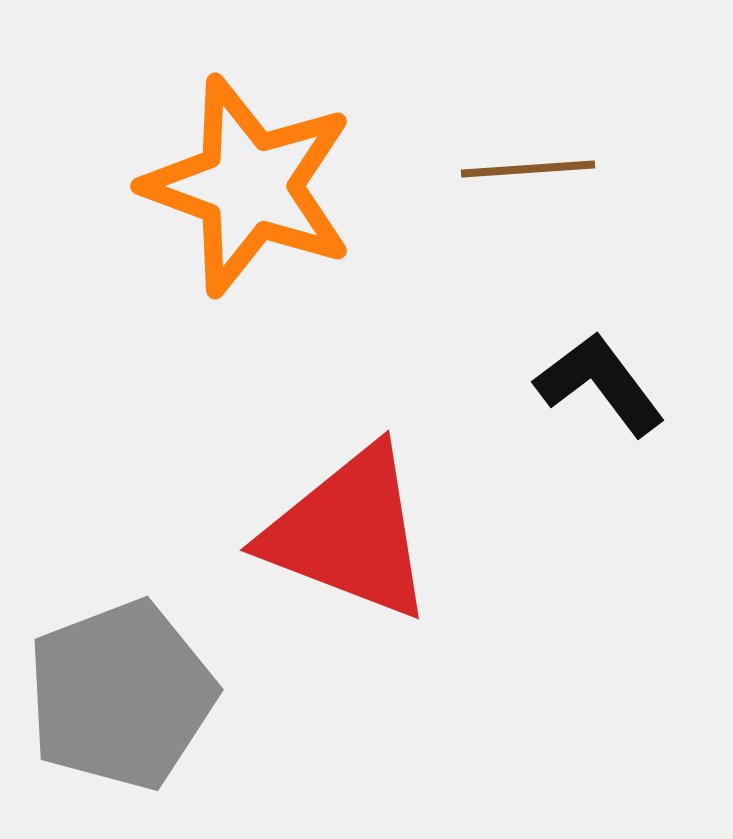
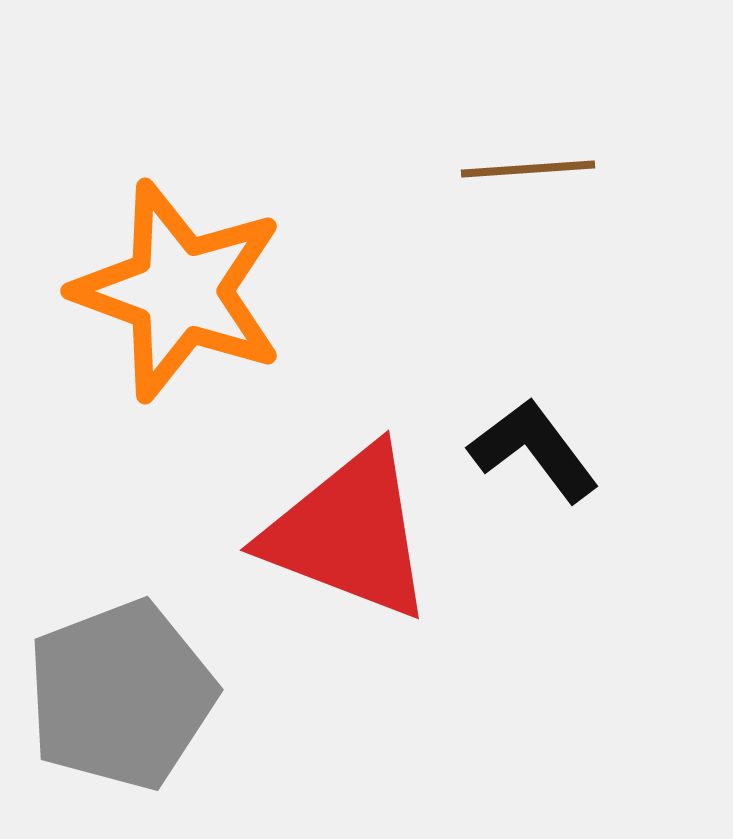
orange star: moved 70 px left, 105 px down
black L-shape: moved 66 px left, 66 px down
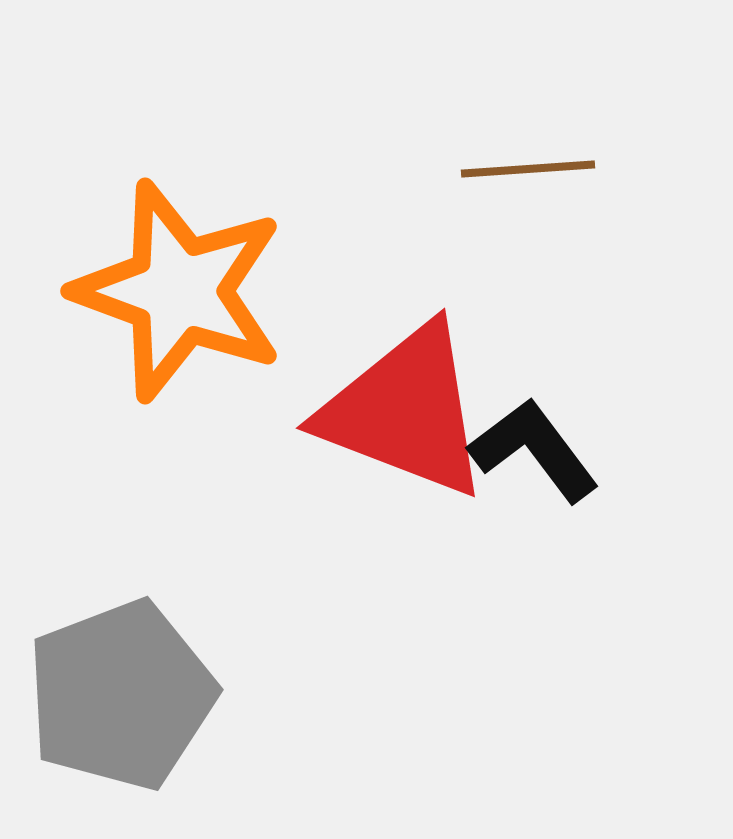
red triangle: moved 56 px right, 122 px up
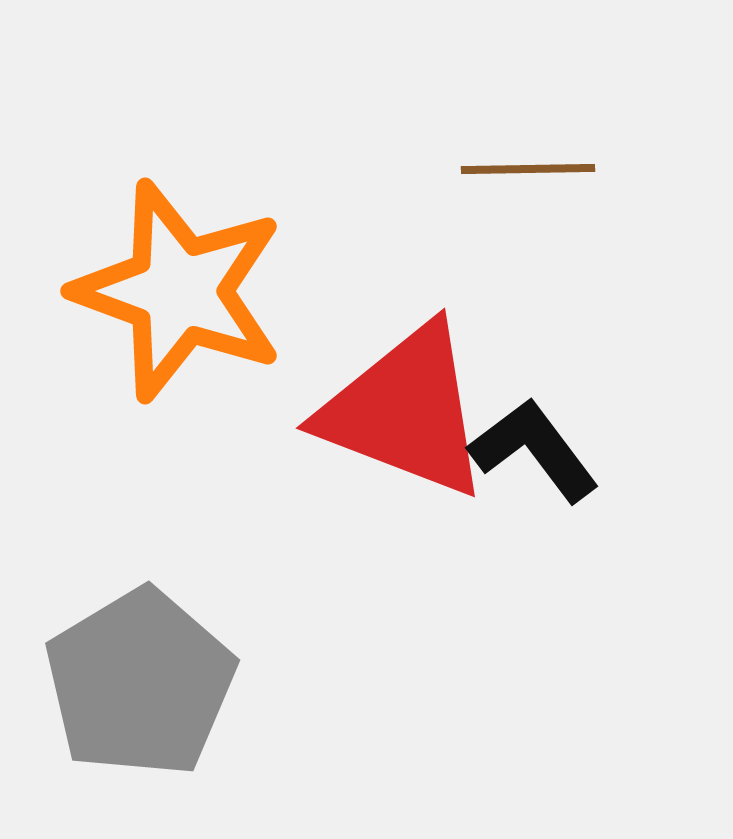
brown line: rotated 3 degrees clockwise
gray pentagon: moved 19 px right, 12 px up; rotated 10 degrees counterclockwise
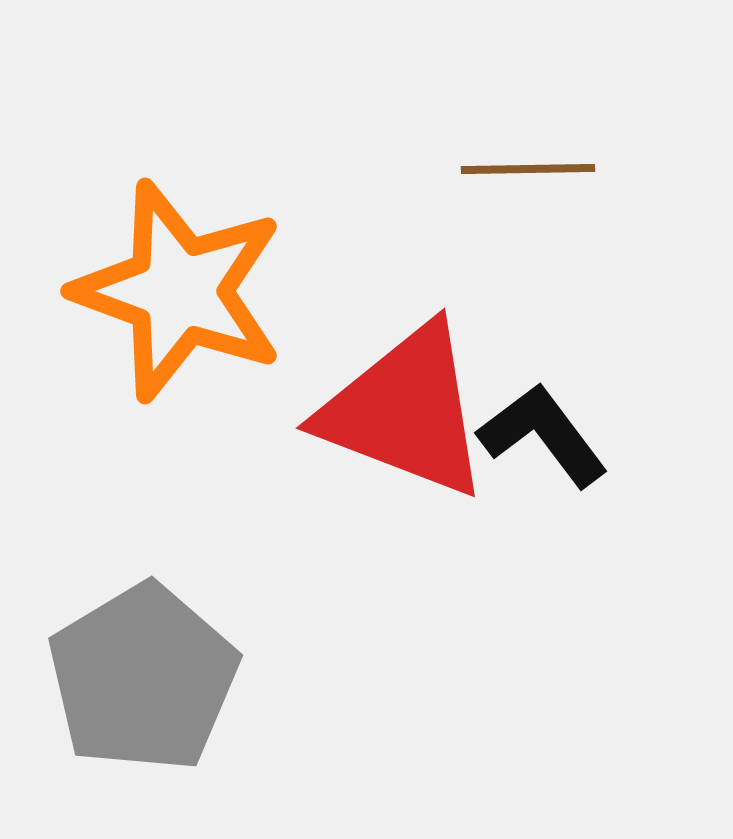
black L-shape: moved 9 px right, 15 px up
gray pentagon: moved 3 px right, 5 px up
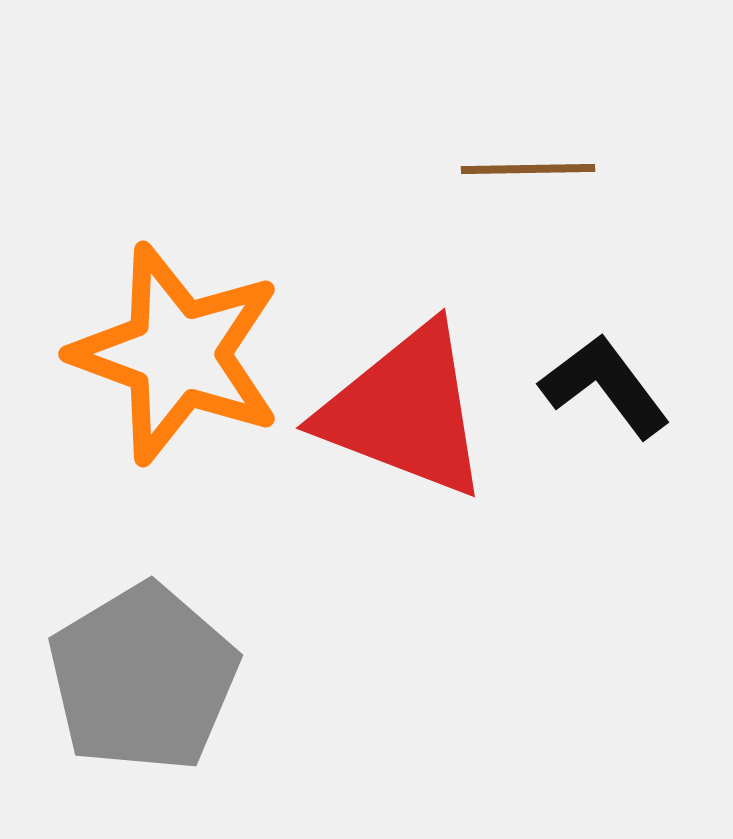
orange star: moved 2 px left, 63 px down
black L-shape: moved 62 px right, 49 px up
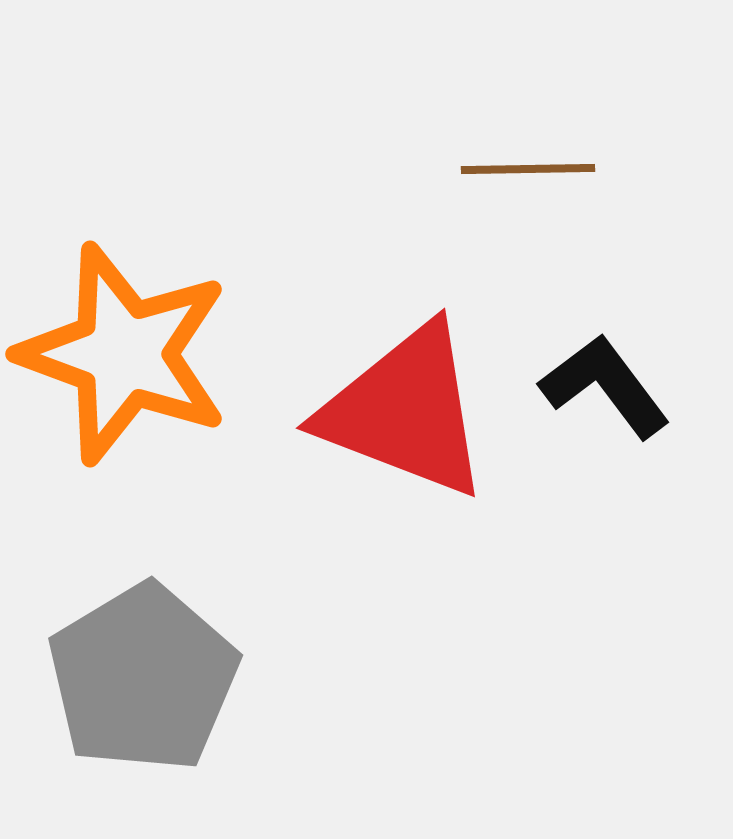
orange star: moved 53 px left
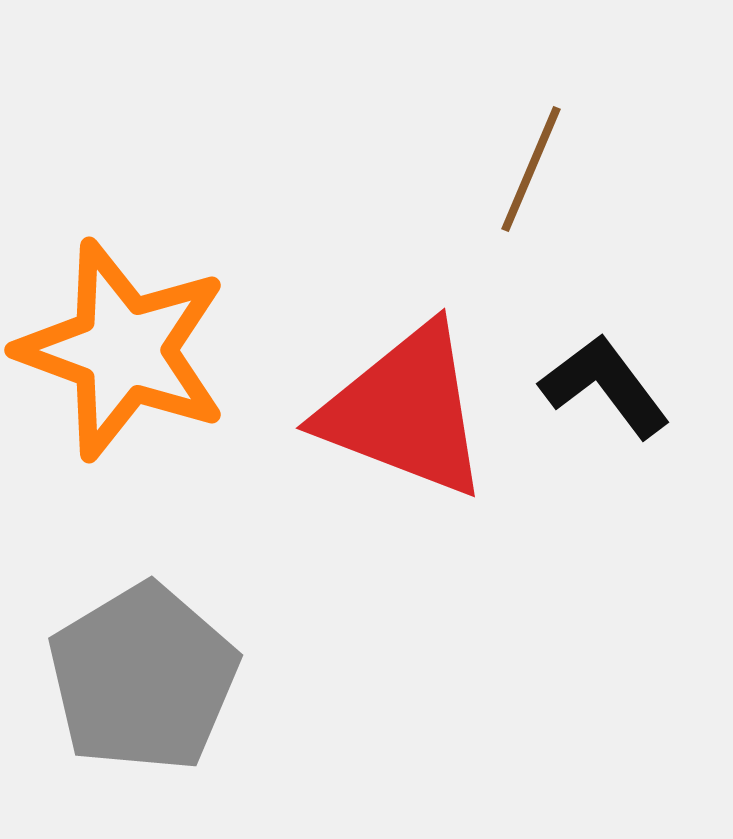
brown line: moved 3 px right; rotated 66 degrees counterclockwise
orange star: moved 1 px left, 4 px up
